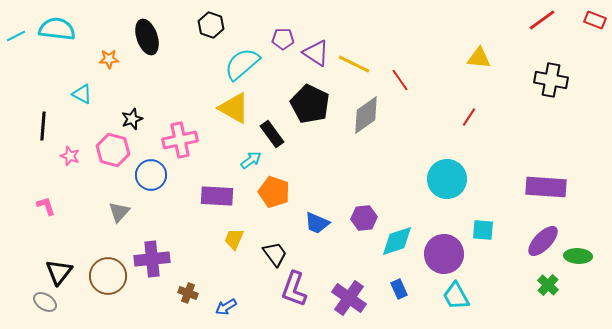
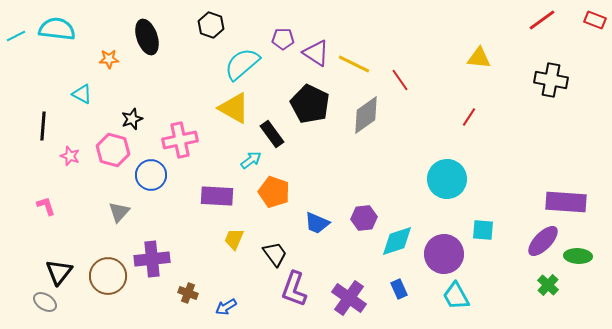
purple rectangle at (546, 187): moved 20 px right, 15 px down
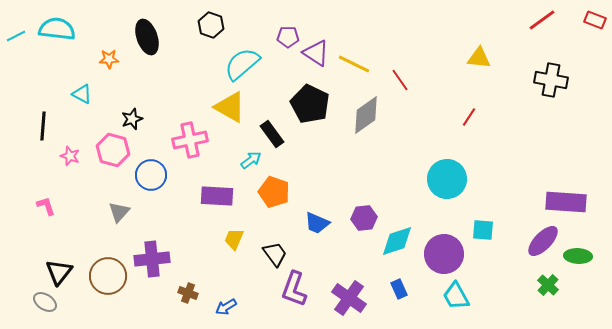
purple pentagon at (283, 39): moved 5 px right, 2 px up
yellow triangle at (234, 108): moved 4 px left, 1 px up
pink cross at (180, 140): moved 10 px right
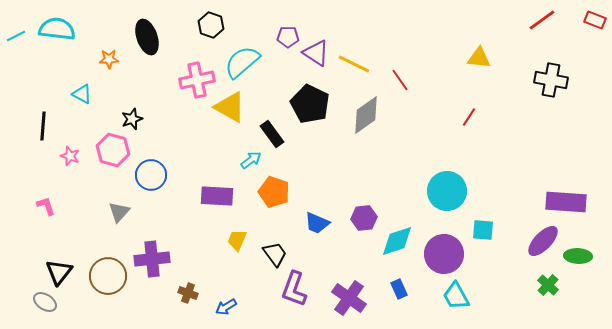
cyan semicircle at (242, 64): moved 2 px up
pink cross at (190, 140): moved 7 px right, 60 px up
cyan circle at (447, 179): moved 12 px down
yellow trapezoid at (234, 239): moved 3 px right, 1 px down
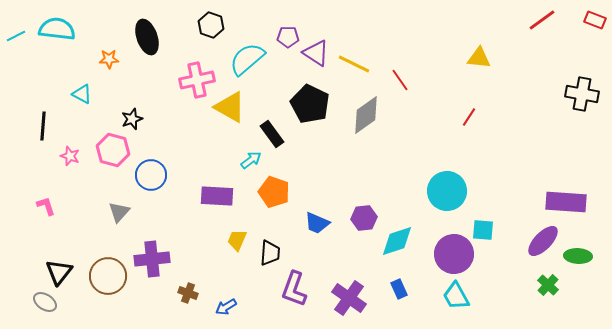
cyan semicircle at (242, 62): moved 5 px right, 3 px up
black cross at (551, 80): moved 31 px right, 14 px down
black trapezoid at (275, 254): moved 5 px left, 1 px up; rotated 40 degrees clockwise
purple circle at (444, 254): moved 10 px right
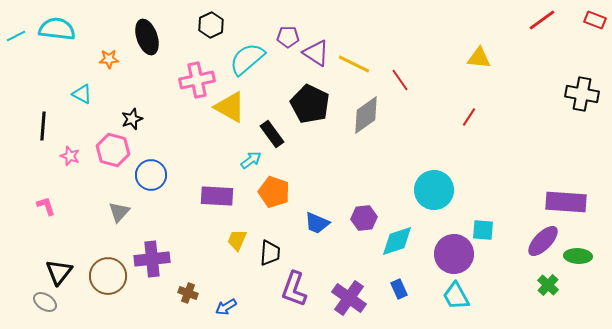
black hexagon at (211, 25): rotated 15 degrees clockwise
cyan circle at (447, 191): moved 13 px left, 1 px up
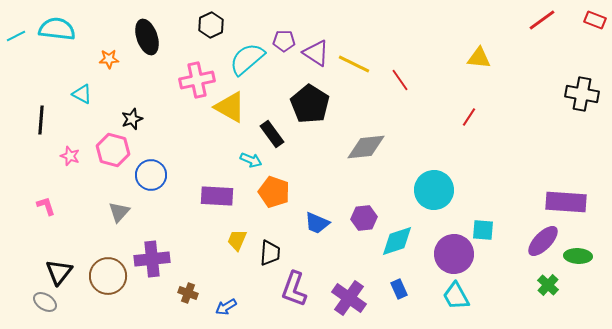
purple pentagon at (288, 37): moved 4 px left, 4 px down
black pentagon at (310, 104): rotated 6 degrees clockwise
gray diamond at (366, 115): moved 32 px down; rotated 30 degrees clockwise
black line at (43, 126): moved 2 px left, 6 px up
cyan arrow at (251, 160): rotated 60 degrees clockwise
